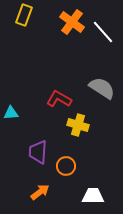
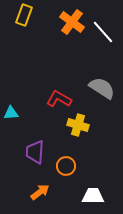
purple trapezoid: moved 3 px left
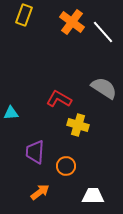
gray semicircle: moved 2 px right
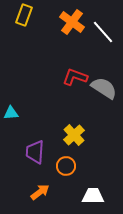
red L-shape: moved 16 px right, 22 px up; rotated 10 degrees counterclockwise
yellow cross: moved 4 px left, 10 px down; rotated 30 degrees clockwise
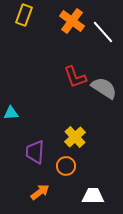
orange cross: moved 1 px up
red L-shape: rotated 130 degrees counterclockwise
yellow cross: moved 1 px right, 2 px down
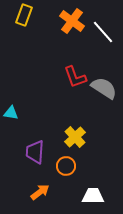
cyan triangle: rotated 14 degrees clockwise
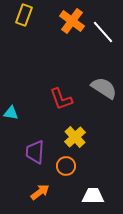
red L-shape: moved 14 px left, 22 px down
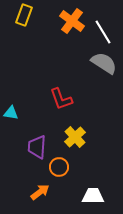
white line: rotated 10 degrees clockwise
gray semicircle: moved 25 px up
purple trapezoid: moved 2 px right, 5 px up
orange circle: moved 7 px left, 1 px down
